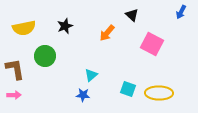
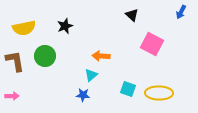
orange arrow: moved 6 px left, 23 px down; rotated 54 degrees clockwise
brown L-shape: moved 8 px up
pink arrow: moved 2 px left, 1 px down
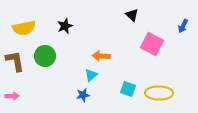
blue arrow: moved 2 px right, 14 px down
blue star: rotated 16 degrees counterclockwise
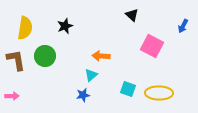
yellow semicircle: moved 1 px right; rotated 70 degrees counterclockwise
pink square: moved 2 px down
brown L-shape: moved 1 px right, 1 px up
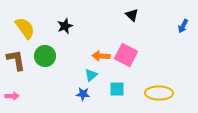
yellow semicircle: rotated 45 degrees counterclockwise
pink square: moved 26 px left, 9 px down
cyan square: moved 11 px left; rotated 21 degrees counterclockwise
blue star: moved 1 px up; rotated 16 degrees clockwise
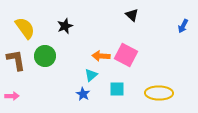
blue star: rotated 24 degrees clockwise
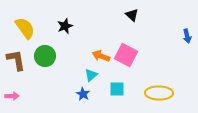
blue arrow: moved 4 px right, 10 px down; rotated 40 degrees counterclockwise
orange arrow: rotated 18 degrees clockwise
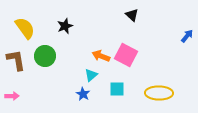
blue arrow: rotated 128 degrees counterclockwise
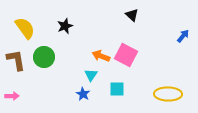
blue arrow: moved 4 px left
green circle: moved 1 px left, 1 px down
cyan triangle: rotated 16 degrees counterclockwise
yellow ellipse: moved 9 px right, 1 px down
